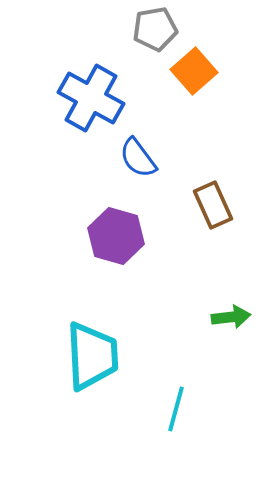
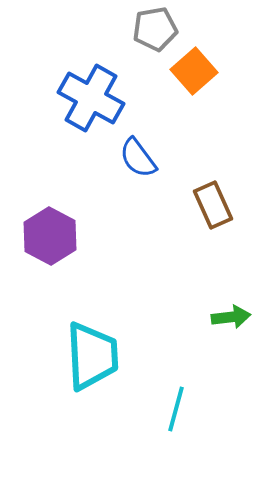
purple hexagon: moved 66 px left; rotated 12 degrees clockwise
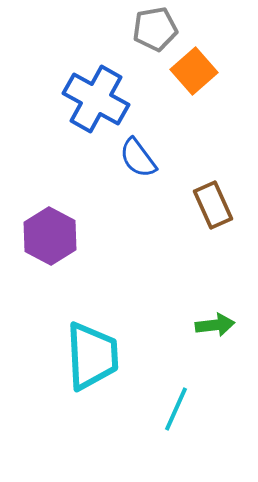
blue cross: moved 5 px right, 1 px down
green arrow: moved 16 px left, 8 px down
cyan line: rotated 9 degrees clockwise
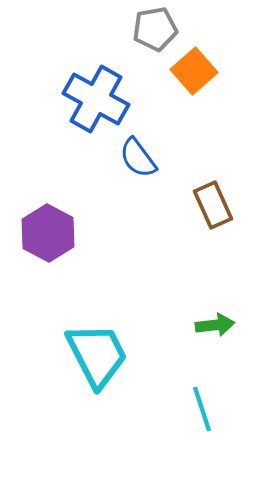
purple hexagon: moved 2 px left, 3 px up
cyan trapezoid: moved 5 px right, 1 px up; rotated 24 degrees counterclockwise
cyan line: moved 26 px right; rotated 42 degrees counterclockwise
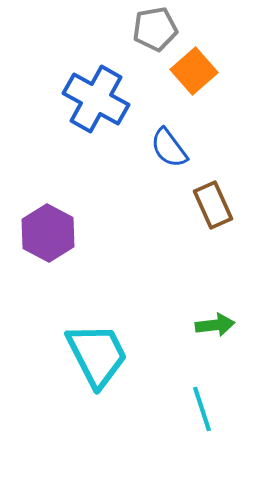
blue semicircle: moved 31 px right, 10 px up
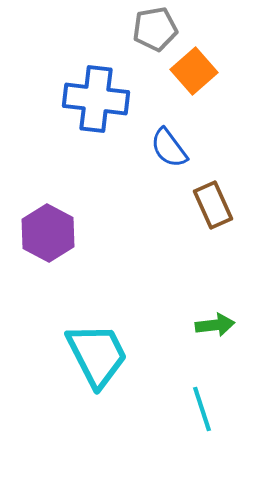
blue cross: rotated 22 degrees counterclockwise
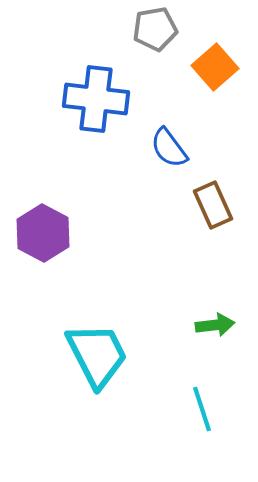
orange square: moved 21 px right, 4 px up
purple hexagon: moved 5 px left
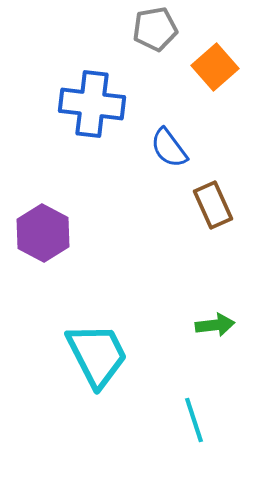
blue cross: moved 4 px left, 5 px down
cyan line: moved 8 px left, 11 px down
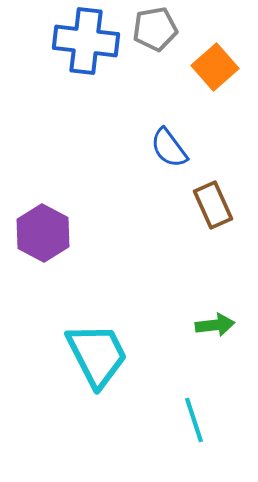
blue cross: moved 6 px left, 63 px up
